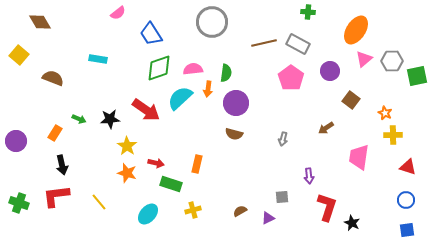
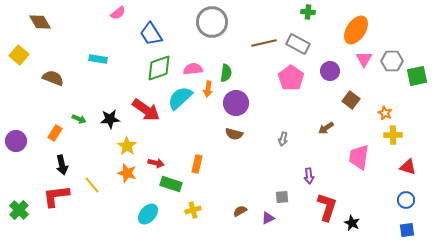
pink triangle at (364, 59): rotated 18 degrees counterclockwise
yellow line at (99, 202): moved 7 px left, 17 px up
green cross at (19, 203): moved 7 px down; rotated 24 degrees clockwise
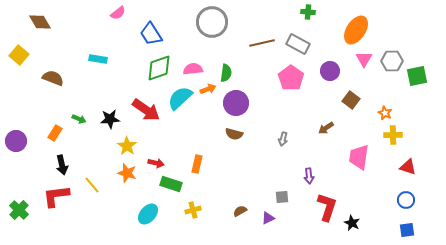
brown line at (264, 43): moved 2 px left
orange arrow at (208, 89): rotated 119 degrees counterclockwise
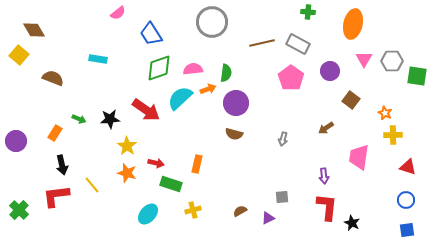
brown diamond at (40, 22): moved 6 px left, 8 px down
orange ellipse at (356, 30): moved 3 px left, 6 px up; rotated 20 degrees counterclockwise
green square at (417, 76): rotated 20 degrees clockwise
purple arrow at (309, 176): moved 15 px right
red L-shape at (327, 207): rotated 12 degrees counterclockwise
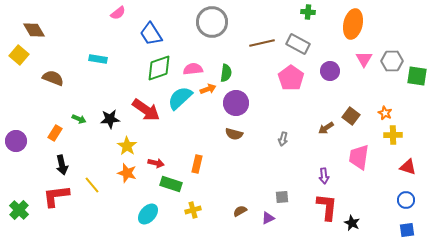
brown square at (351, 100): moved 16 px down
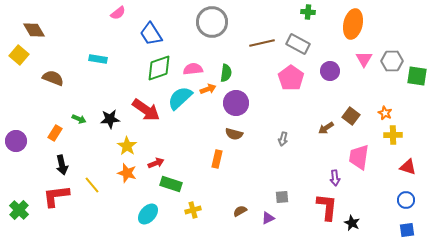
red arrow at (156, 163): rotated 35 degrees counterclockwise
orange rectangle at (197, 164): moved 20 px right, 5 px up
purple arrow at (324, 176): moved 11 px right, 2 px down
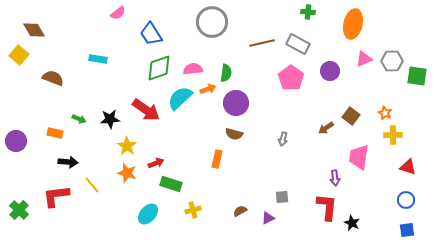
pink triangle at (364, 59): rotated 36 degrees clockwise
orange rectangle at (55, 133): rotated 70 degrees clockwise
black arrow at (62, 165): moved 6 px right, 3 px up; rotated 72 degrees counterclockwise
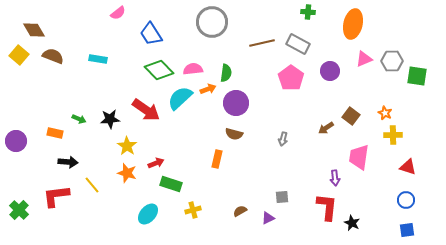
green diamond at (159, 68): moved 2 px down; rotated 64 degrees clockwise
brown semicircle at (53, 78): moved 22 px up
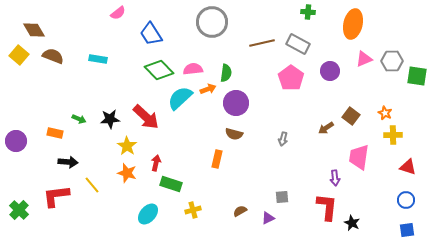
red arrow at (146, 110): moved 7 px down; rotated 8 degrees clockwise
red arrow at (156, 163): rotated 56 degrees counterclockwise
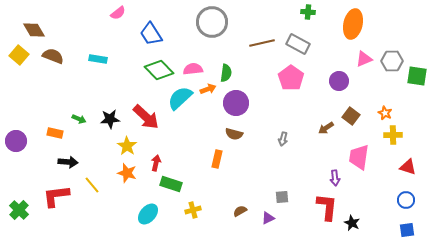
purple circle at (330, 71): moved 9 px right, 10 px down
